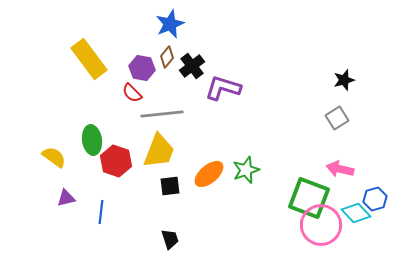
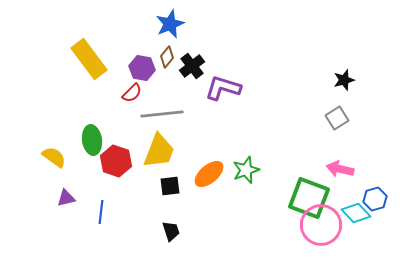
red semicircle: rotated 90 degrees counterclockwise
black trapezoid: moved 1 px right, 8 px up
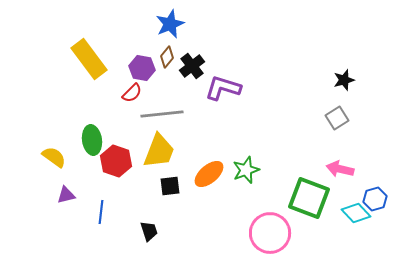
purple triangle: moved 3 px up
pink circle: moved 51 px left, 8 px down
black trapezoid: moved 22 px left
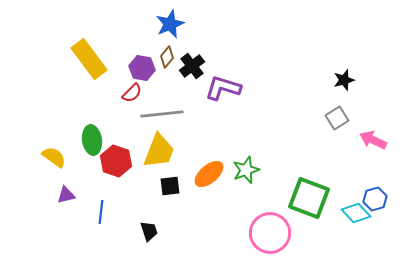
pink arrow: moved 33 px right, 29 px up; rotated 12 degrees clockwise
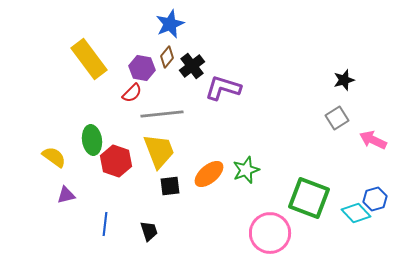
yellow trapezoid: rotated 42 degrees counterclockwise
blue line: moved 4 px right, 12 px down
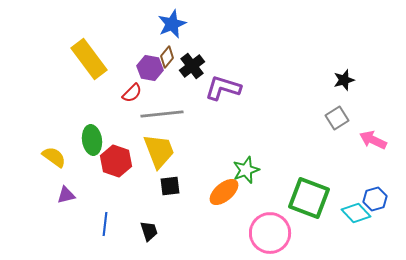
blue star: moved 2 px right
purple hexagon: moved 8 px right
orange ellipse: moved 15 px right, 18 px down
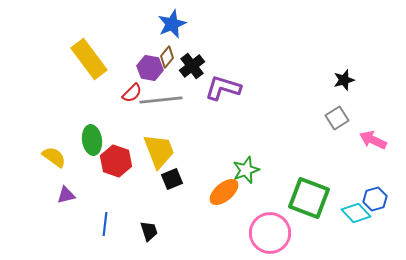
gray line: moved 1 px left, 14 px up
black square: moved 2 px right, 7 px up; rotated 15 degrees counterclockwise
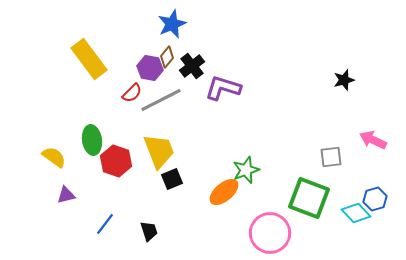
gray line: rotated 21 degrees counterclockwise
gray square: moved 6 px left, 39 px down; rotated 25 degrees clockwise
blue line: rotated 30 degrees clockwise
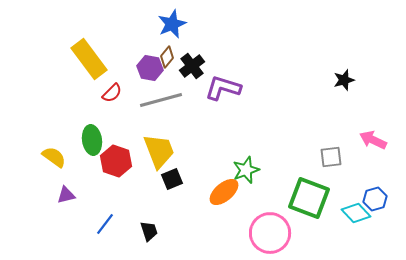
red semicircle: moved 20 px left
gray line: rotated 12 degrees clockwise
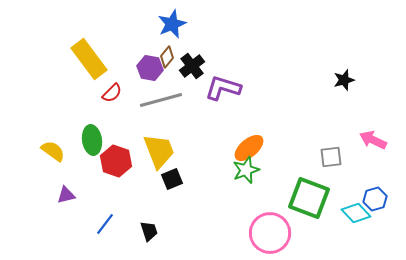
yellow semicircle: moved 1 px left, 6 px up
orange ellipse: moved 25 px right, 44 px up
